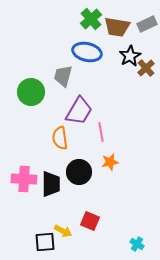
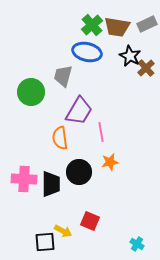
green cross: moved 1 px right, 6 px down
black star: rotated 15 degrees counterclockwise
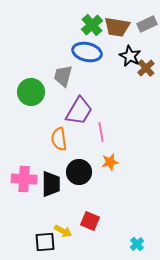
orange semicircle: moved 1 px left, 1 px down
cyan cross: rotated 16 degrees clockwise
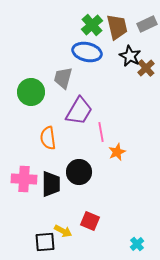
brown trapezoid: rotated 112 degrees counterclockwise
gray trapezoid: moved 2 px down
orange semicircle: moved 11 px left, 1 px up
orange star: moved 7 px right, 10 px up; rotated 12 degrees counterclockwise
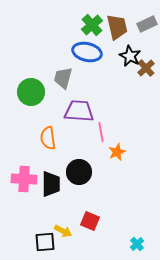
purple trapezoid: rotated 116 degrees counterclockwise
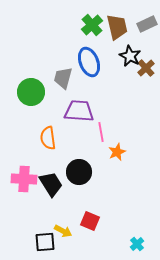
blue ellipse: moved 2 px right, 10 px down; rotated 56 degrees clockwise
black trapezoid: rotated 32 degrees counterclockwise
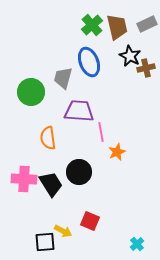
brown cross: rotated 30 degrees clockwise
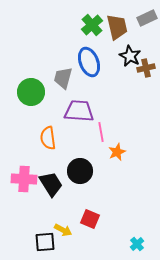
gray rectangle: moved 6 px up
black circle: moved 1 px right, 1 px up
red square: moved 2 px up
yellow arrow: moved 1 px up
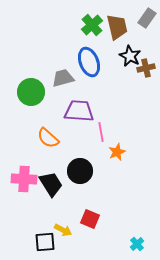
gray rectangle: rotated 30 degrees counterclockwise
gray trapezoid: rotated 60 degrees clockwise
orange semicircle: rotated 40 degrees counterclockwise
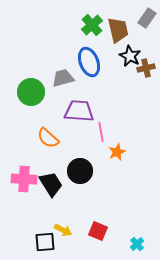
brown trapezoid: moved 1 px right, 3 px down
red square: moved 8 px right, 12 px down
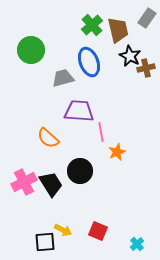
green circle: moved 42 px up
pink cross: moved 3 px down; rotated 30 degrees counterclockwise
